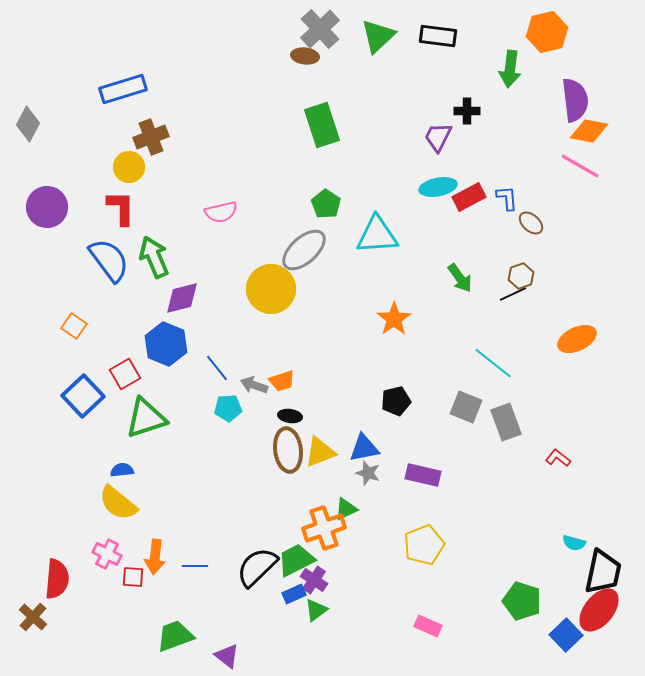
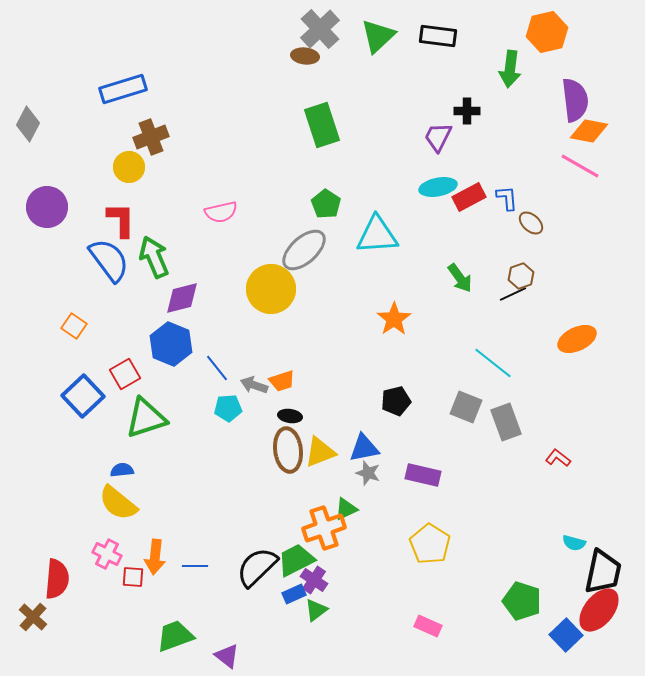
red L-shape at (121, 208): moved 12 px down
blue hexagon at (166, 344): moved 5 px right
yellow pentagon at (424, 545): moved 6 px right, 1 px up; rotated 18 degrees counterclockwise
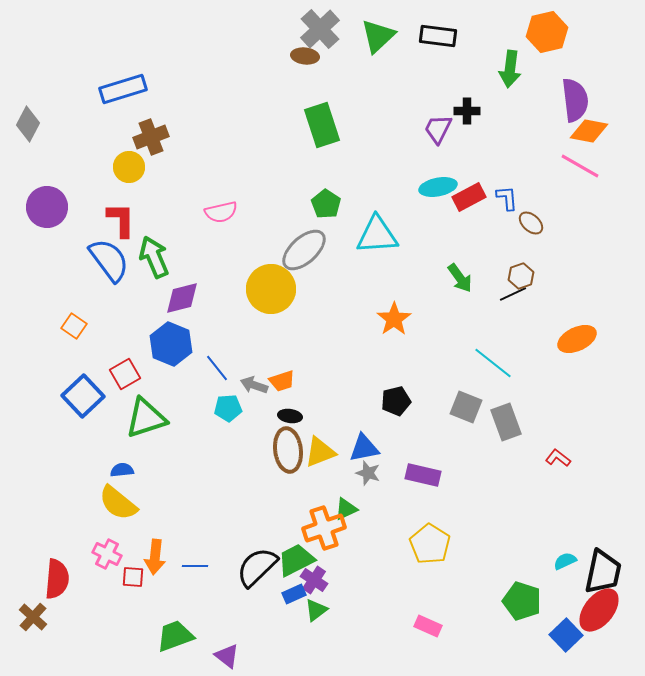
purple trapezoid at (438, 137): moved 8 px up
cyan semicircle at (574, 543): moved 9 px left, 18 px down; rotated 140 degrees clockwise
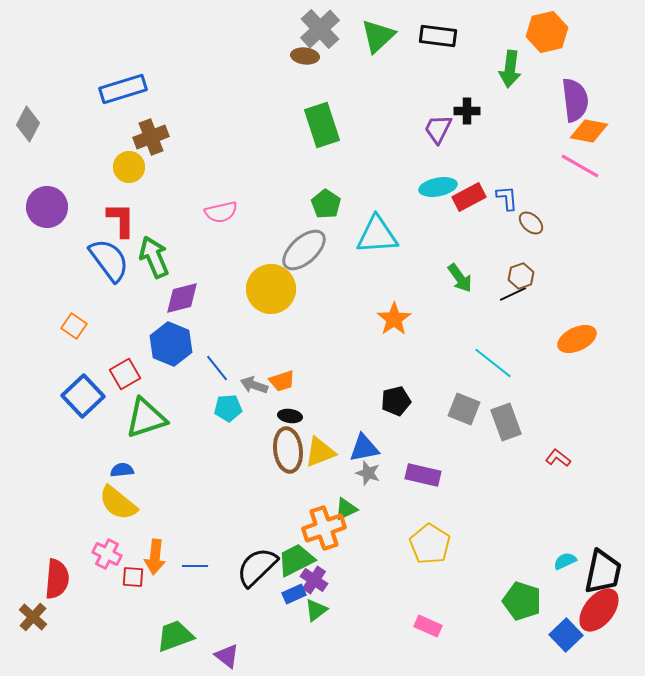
gray square at (466, 407): moved 2 px left, 2 px down
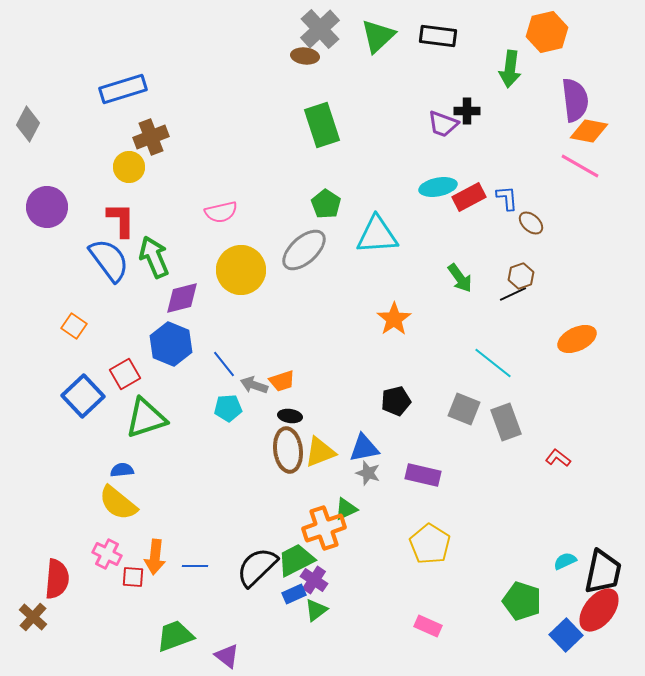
purple trapezoid at (438, 129): moved 5 px right, 5 px up; rotated 96 degrees counterclockwise
yellow circle at (271, 289): moved 30 px left, 19 px up
blue line at (217, 368): moved 7 px right, 4 px up
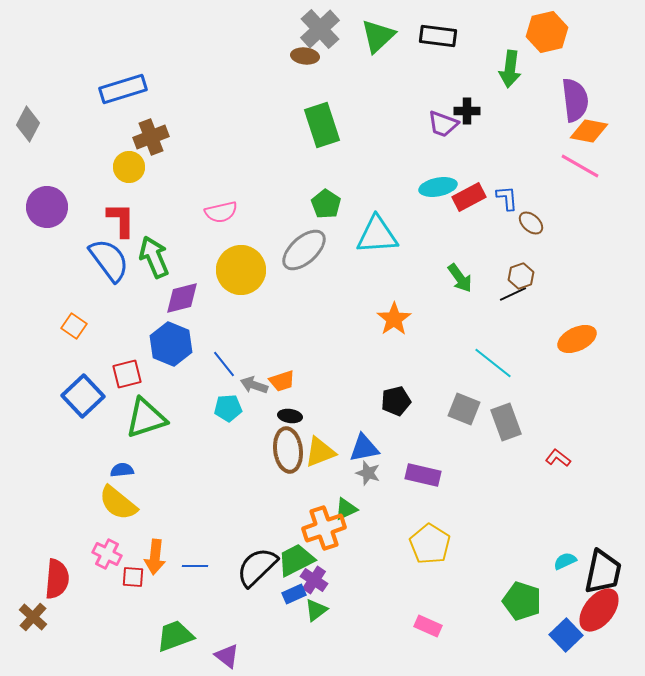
red square at (125, 374): moved 2 px right; rotated 16 degrees clockwise
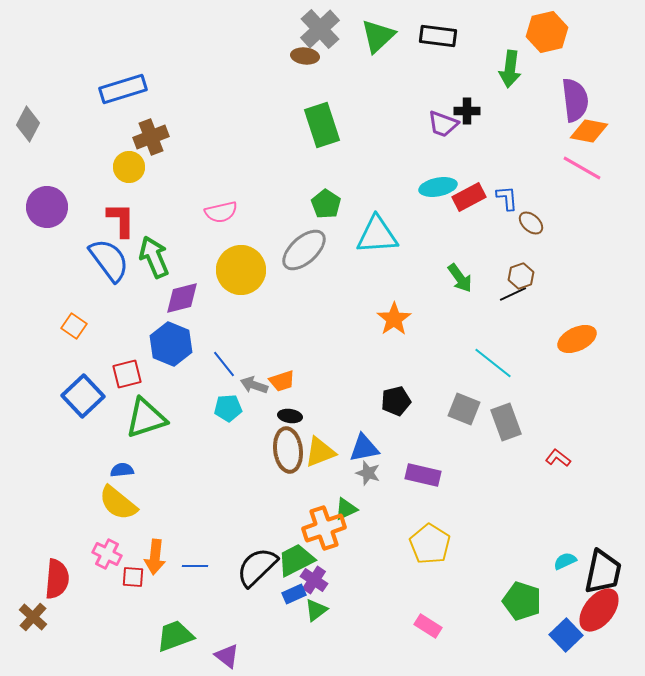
pink line at (580, 166): moved 2 px right, 2 px down
pink rectangle at (428, 626): rotated 8 degrees clockwise
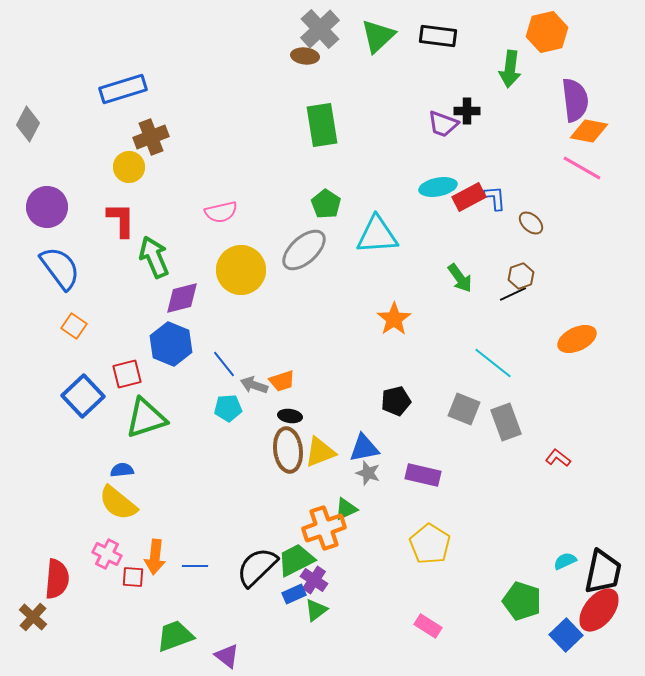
green rectangle at (322, 125): rotated 9 degrees clockwise
blue L-shape at (507, 198): moved 12 px left
blue semicircle at (109, 260): moved 49 px left, 8 px down
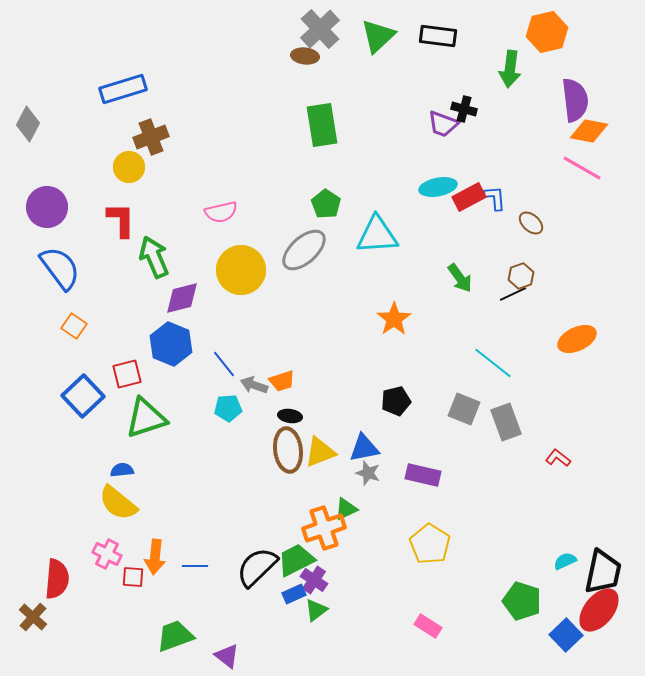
black cross at (467, 111): moved 3 px left, 2 px up; rotated 15 degrees clockwise
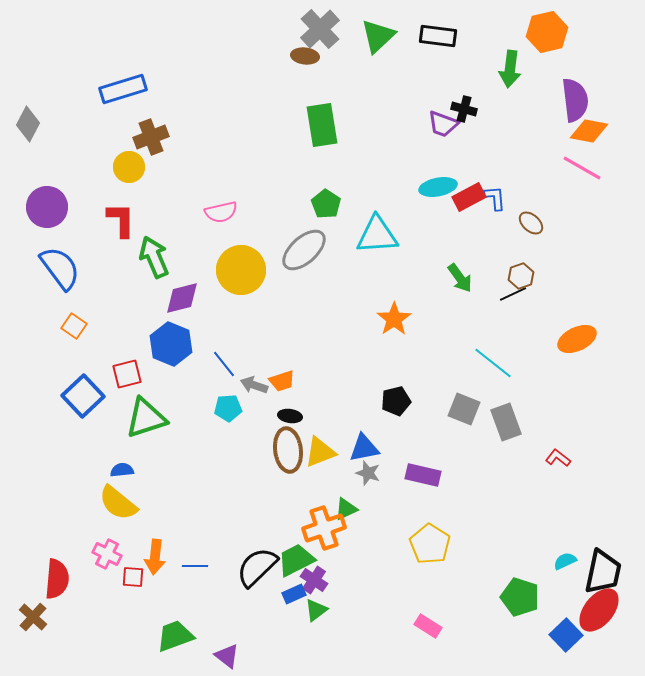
green pentagon at (522, 601): moved 2 px left, 4 px up
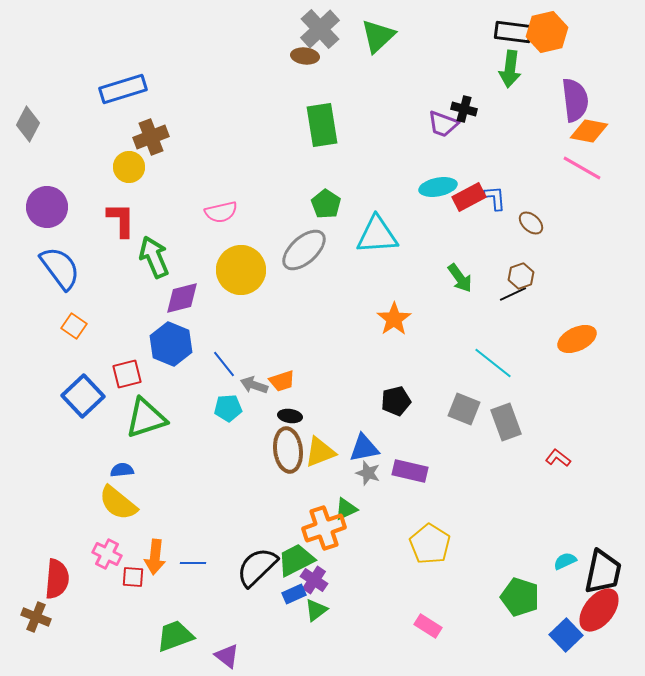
black rectangle at (438, 36): moved 75 px right, 4 px up
purple rectangle at (423, 475): moved 13 px left, 4 px up
blue line at (195, 566): moved 2 px left, 3 px up
brown cross at (33, 617): moved 3 px right; rotated 20 degrees counterclockwise
